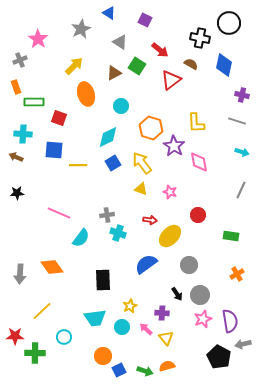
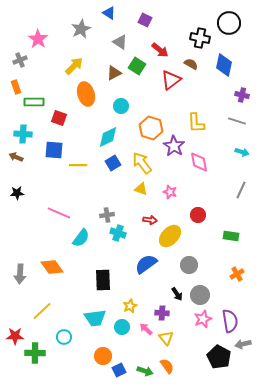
orange semicircle at (167, 366): rotated 70 degrees clockwise
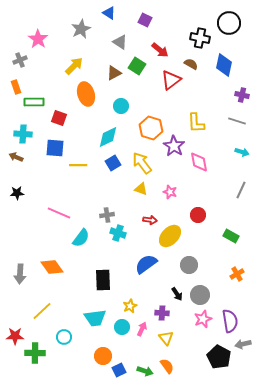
blue square at (54, 150): moved 1 px right, 2 px up
green rectangle at (231, 236): rotated 21 degrees clockwise
pink arrow at (146, 329): moved 4 px left; rotated 72 degrees clockwise
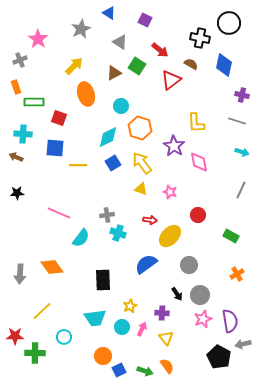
orange hexagon at (151, 128): moved 11 px left
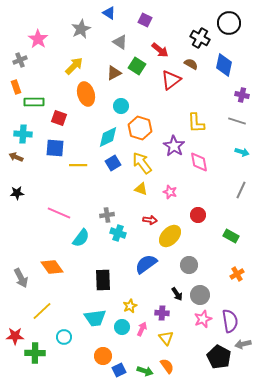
black cross at (200, 38): rotated 18 degrees clockwise
gray arrow at (20, 274): moved 1 px right, 4 px down; rotated 30 degrees counterclockwise
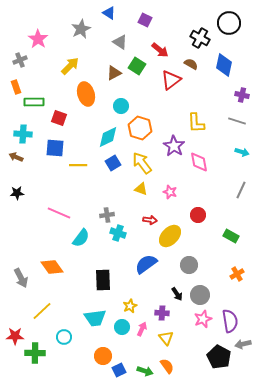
yellow arrow at (74, 66): moved 4 px left
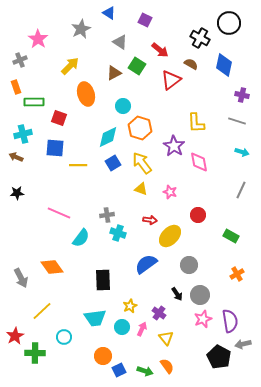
cyan circle at (121, 106): moved 2 px right
cyan cross at (23, 134): rotated 18 degrees counterclockwise
purple cross at (162, 313): moved 3 px left; rotated 32 degrees clockwise
red star at (15, 336): rotated 30 degrees counterclockwise
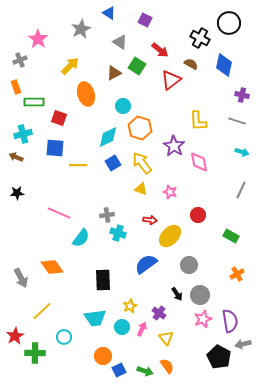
yellow L-shape at (196, 123): moved 2 px right, 2 px up
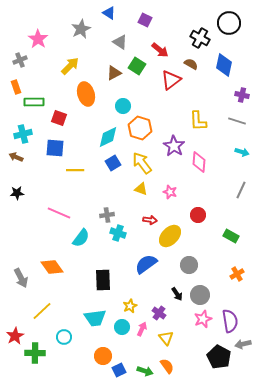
pink diamond at (199, 162): rotated 15 degrees clockwise
yellow line at (78, 165): moved 3 px left, 5 px down
